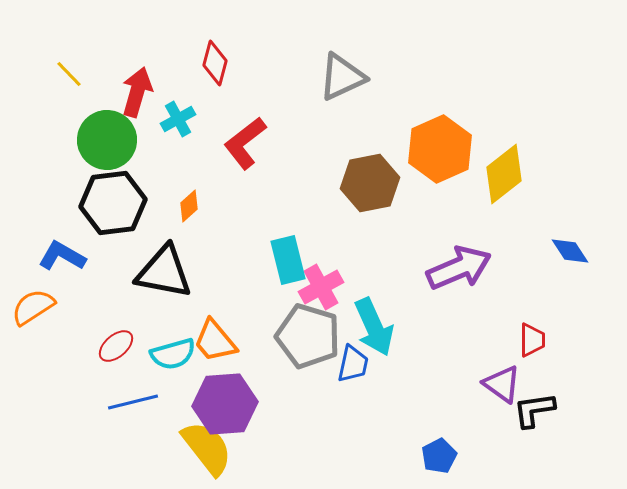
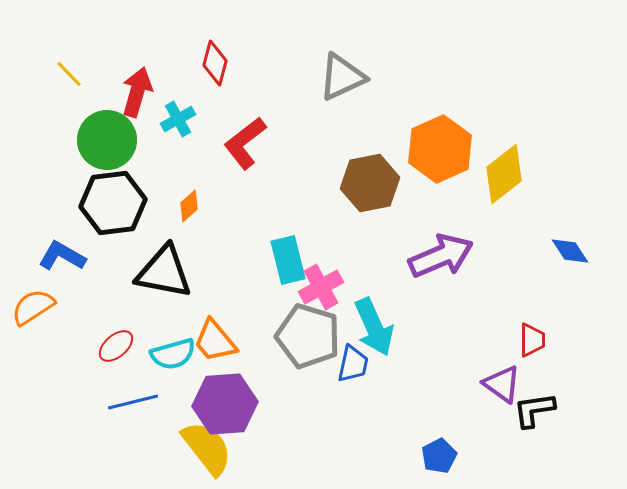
purple arrow: moved 18 px left, 12 px up
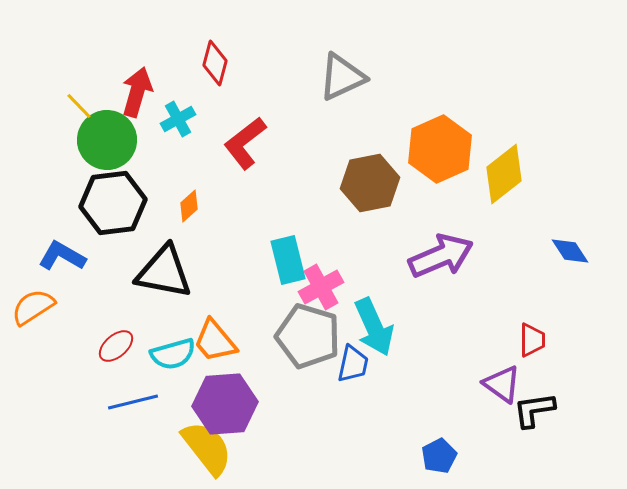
yellow line: moved 10 px right, 32 px down
